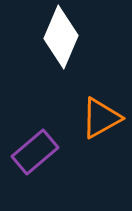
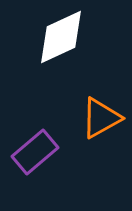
white diamond: rotated 42 degrees clockwise
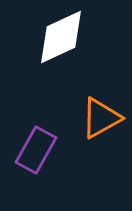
purple rectangle: moved 1 px right, 2 px up; rotated 21 degrees counterclockwise
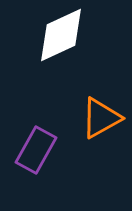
white diamond: moved 2 px up
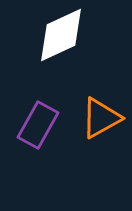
purple rectangle: moved 2 px right, 25 px up
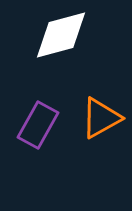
white diamond: rotated 10 degrees clockwise
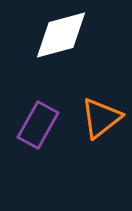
orange triangle: rotated 9 degrees counterclockwise
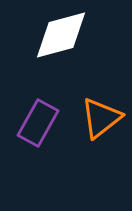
purple rectangle: moved 2 px up
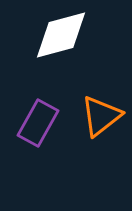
orange triangle: moved 2 px up
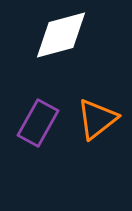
orange triangle: moved 4 px left, 3 px down
